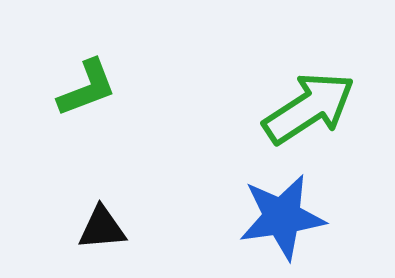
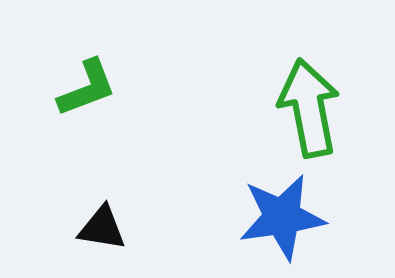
green arrow: rotated 68 degrees counterclockwise
black triangle: rotated 14 degrees clockwise
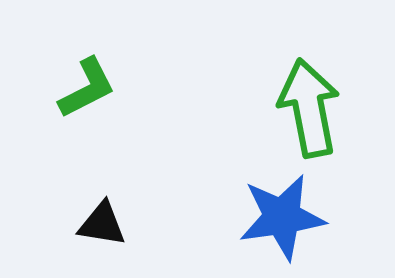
green L-shape: rotated 6 degrees counterclockwise
black triangle: moved 4 px up
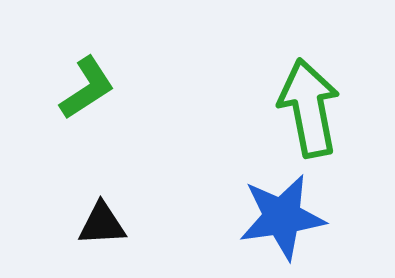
green L-shape: rotated 6 degrees counterclockwise
black triangle: rotated 12 degrees counterclockwise
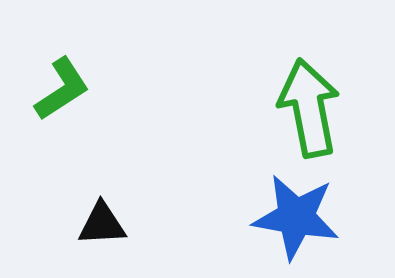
green L-shape: moved 25 px left, 1 px down
blue star: moved 14 px right; rotated 18 degrees clockwise
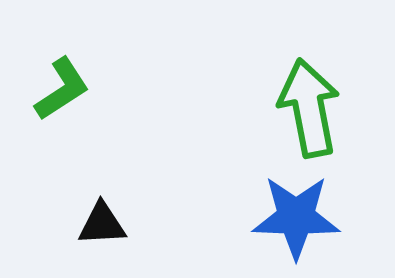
blue star: rotated 8 degrees counterclockwise
